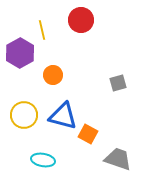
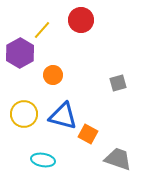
yellow line: rotated 54 degrees clockwise
yellow circle: moved 1 px up
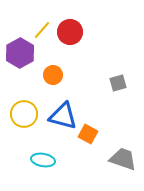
red circle: moved 11 px left, 12 px down
gray trapezoid: moved 5 px right
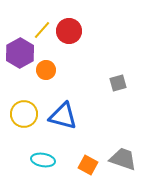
red circle: moved 1 px left, 1 px up
orange circle: moved 7 px left, 5 px up
orange square: moved 31 px down
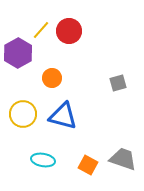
yellow line: moved 1 px left
purple hexagon: moved 2 px left
orange circle: moved 6 px right, 8 px down
yellow circle: moved 1 px left
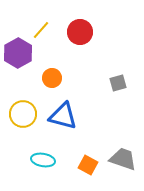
red circle: moved 11 px right, 1 px down
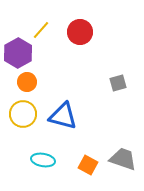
orange circle: moved 25 px left, 4 px down
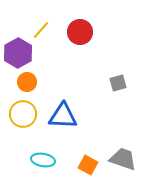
blue triangle: rotated 12 degrees counterclockwise
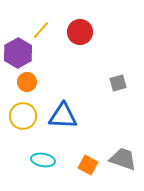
yellow circle: moved 2 px down
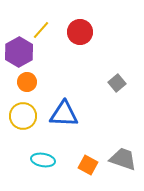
purple hexagon: moved 1 px right, 1 px up
gray square: moved 1 px left; rotated 24 degrees counterclockwise
blue triangle: moved 1 px right, 2 px up
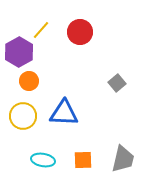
orange circle: moved 2 px right, 1 px up
blue triangle: moved 1 px up
gray trapezoid: rotated 84 degrees clockwise
orange square: moved 5 px left, 5 px up; rotated 30 degrees counterclockwise
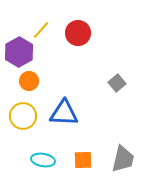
red circle: moved 2 px left, 1 px down
